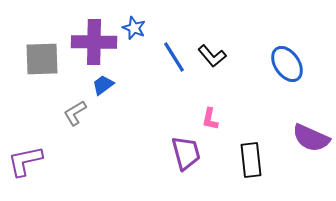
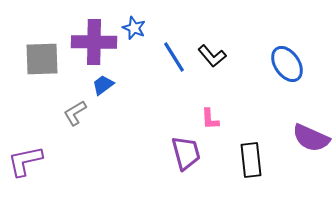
pink L-shape: rotated 15 degrees counterclockwise
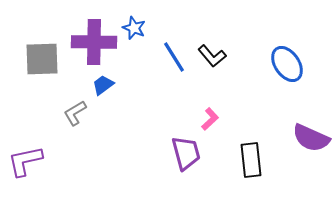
pink L-shape: rotated 130 degrees counterclockwise
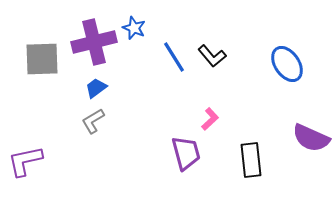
purple cross: rotated 15 degrees counterclockwise
blue trapezoid: moved 7 px left, 3 px down
gray L-shape: moved 18 px right, 8 px down
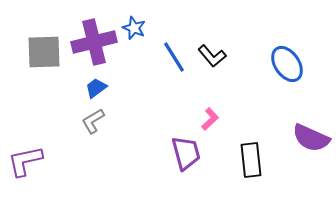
gray square: moved 2 px right, 7 px up
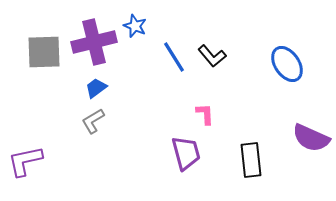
blue star: moved 1 px right, 2 px up
pink L-shape: moved 5 px left, 5 px up; rotated 50 degrees counterclockwise
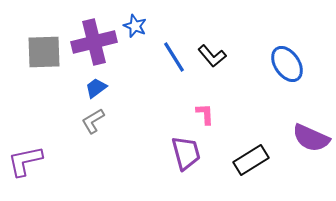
black rectangle: rotated 64 degrees clockwise
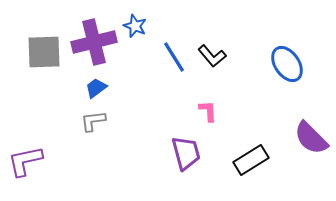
pink L-shape: moved 3 px right, 3 px up
gray L-shape: rotated 24 degrees clockwise
purple semicircle: rotated 21 degrees clockwise
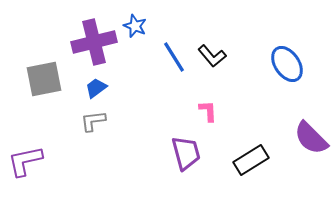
gray square: moved 27 px down; rotated 9 degrees counterclockwise
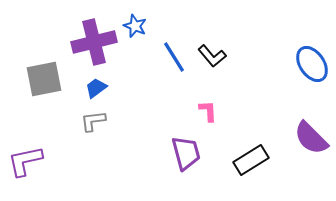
blue ellipse: moved 25 px right
